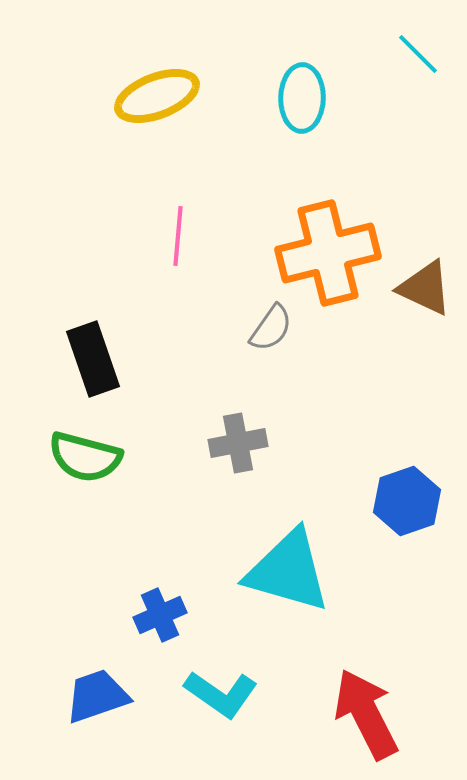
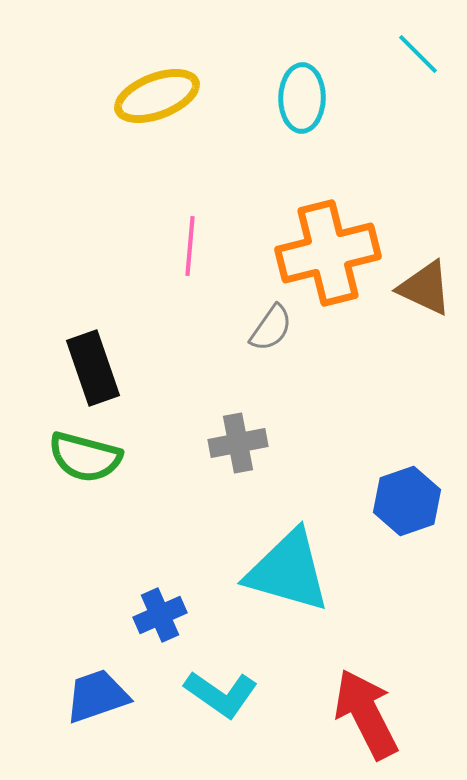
pink line: moved 12 px right, 10 px down
black rectangle: moved 9 px down
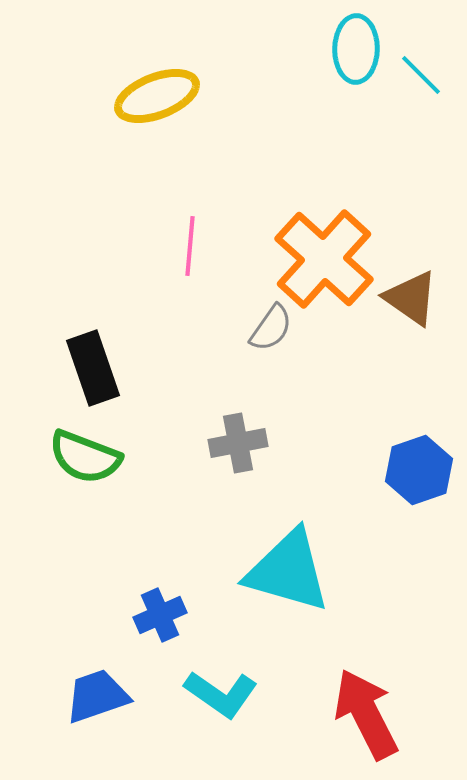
cyan line: moved 3 px right, 21 px down
cyan ellipse: moved 54 px right, 49 px up
orange cross: moved 4 px left, 6 px down; rotated 34 degrees counterclockwise
brown triangle: moved 14 px left, 10 px down; rotated 10 degrees clockwise
green semicircle: rotated 6 degrees clockwise
blue hexagon: moved 12 px right, 31 px up
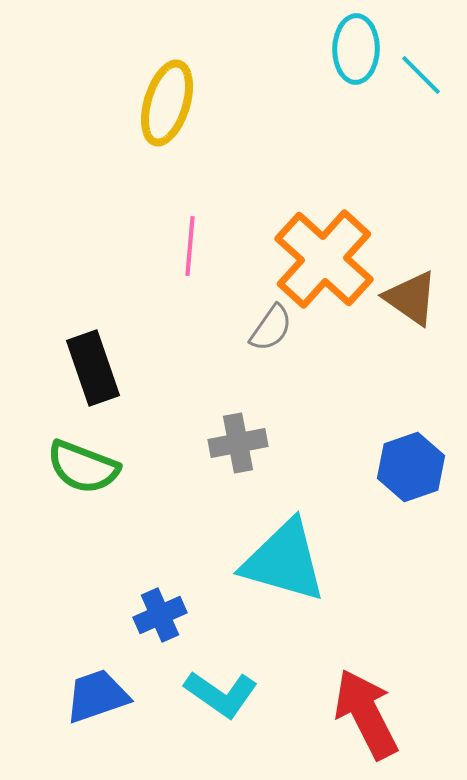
yellow ellipse: moved 10 px right, 7 px down; rotated 52 degrees counterclockwise
green semicircle: moved 2 px left, 10 px down
blue hexagon: moved 8 px left, 3 px up
cyan triangle: moved 4 px left, 10 px up
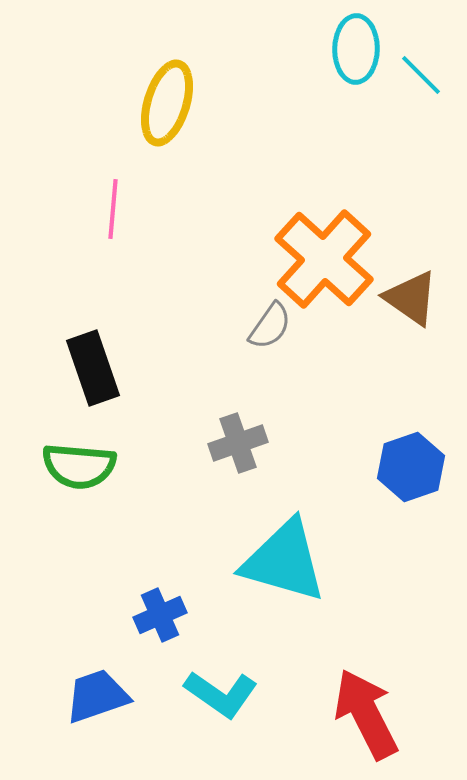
pink line: moved 77 px left, 37 px up
gray semicircle: moved 1 px left, 2 px up
gray cross: rotated 8 degrees counterclockwise
green semicircle: moved 4 px left, 1 px up; rotated 16 degrees counterclockwise
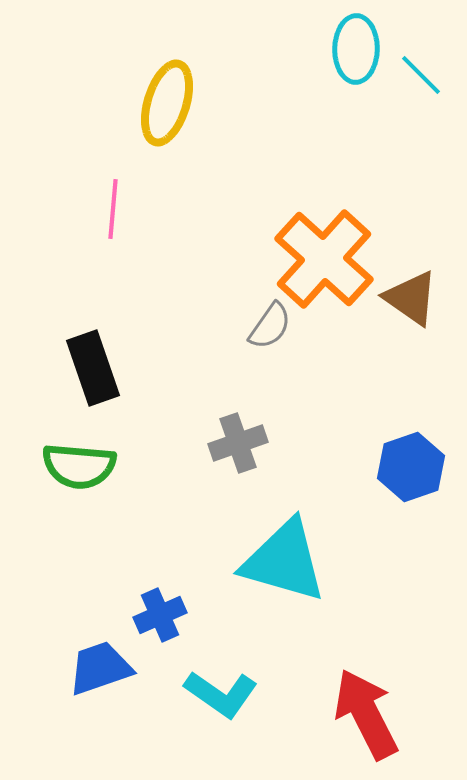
blue trapezoid: moved 3 px right, 28 px up
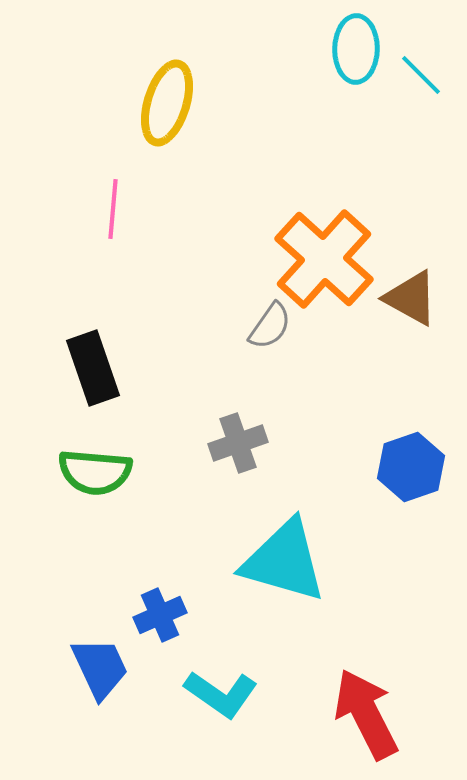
brown triangle: rotated 6 degrees counterclockwise
green semicircle: moved 16 px right, 6 px down
blue trapezoid: rotated 84 degrees clockwise
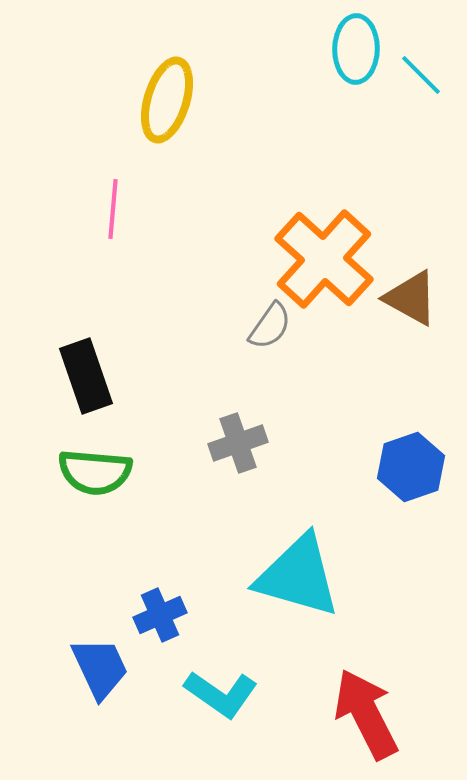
yellow ellipse: moved 3 px up
black rectangle: moved 7 px left, 8 px down
cyan triangle: moved 14 px right, 15 px down
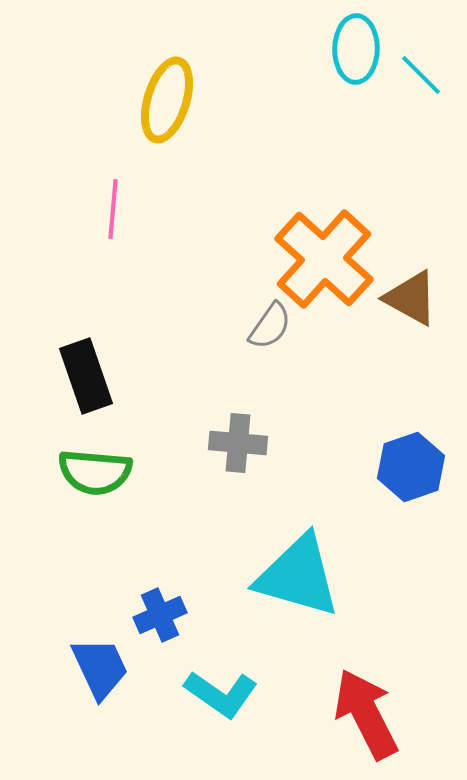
gray cross: rotated 24 degrees clockwise
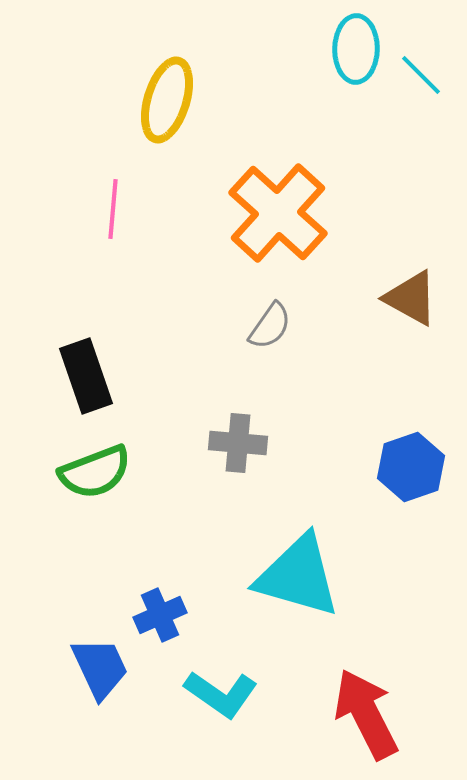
orange cross: moved 46 px left, 46 px up
green semicircle: rotated 26 degrees counterclockwise
